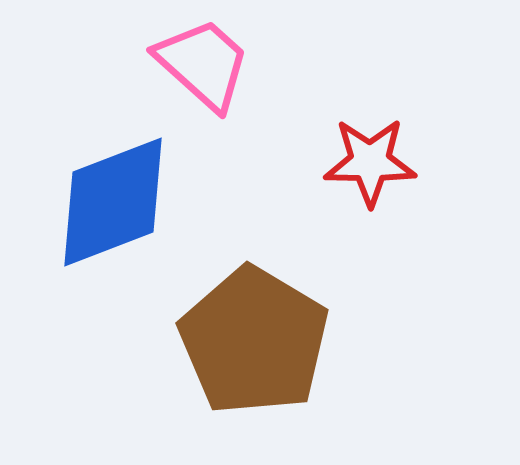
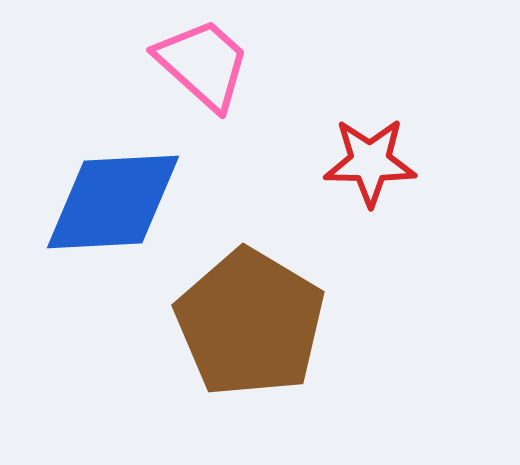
blue diamond: rotated 18 degrees clockwise
brown pentagon: moved 4 px left, 18 px up
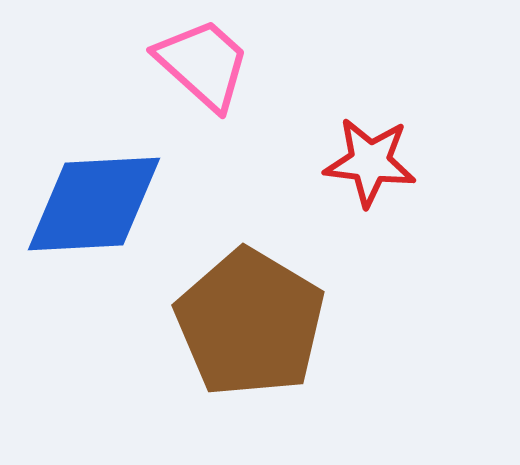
red star: rotated 6 degrees clockwise
blue diamond: moved 19 px left, 2 px down
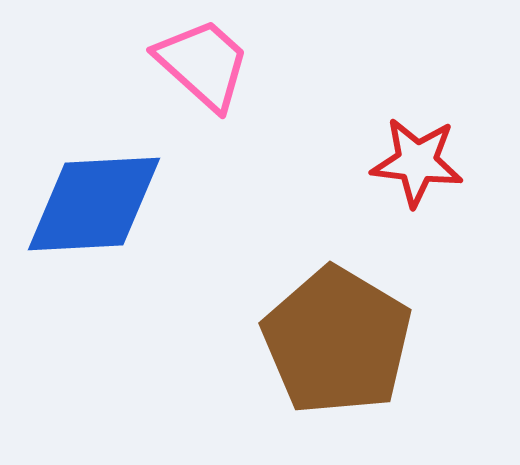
red star: moved 47 px right
brown pentagon: moved 87 px right, 18 px down
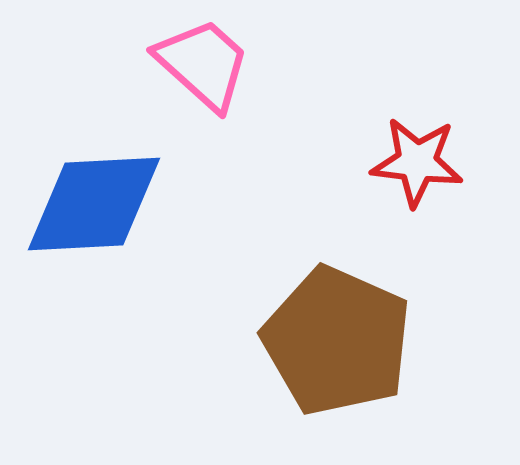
brown pentagon: rotated 7 degrees counterclockwise
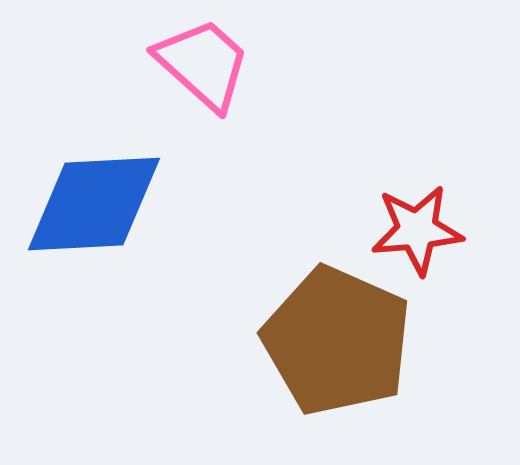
red star: moved 68 px down; rotated 12 degrees counterclockwise
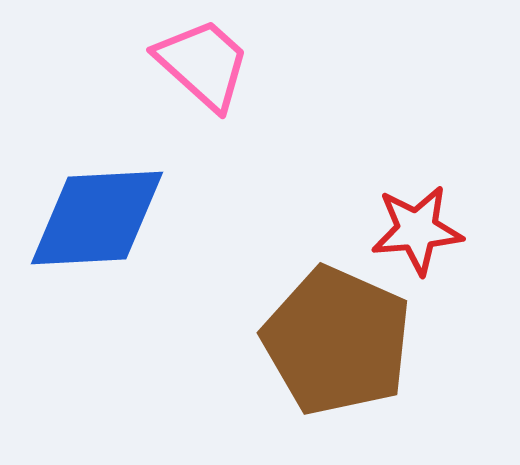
blue diamond: moved 3 px right, 14 px down
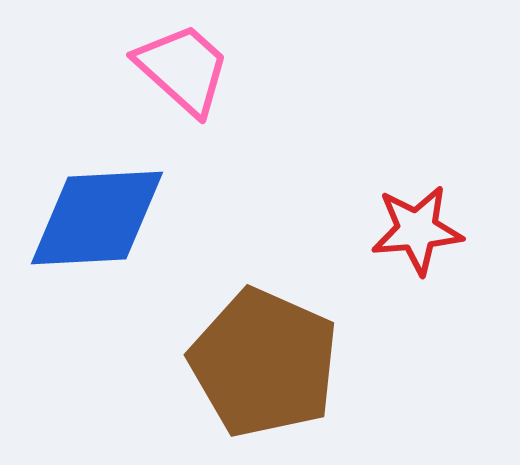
pink trapezoid: moved 20 px left, 5 px down
brown pentagon: moved 73 px left, 22 px down
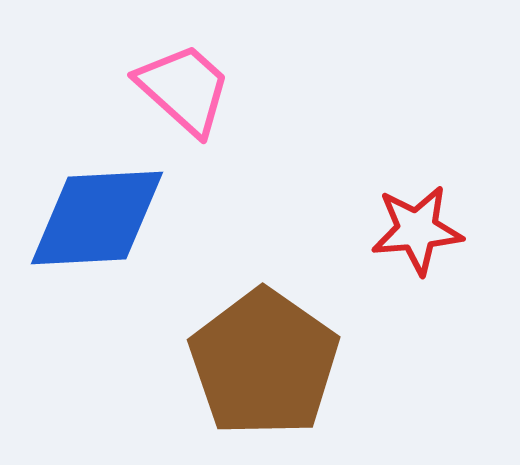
pink trapezoid: moved 1 px right, 20 px down
brown pentagon: rotated 11 degrees clockwise
